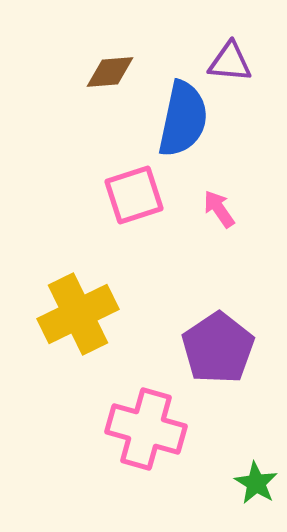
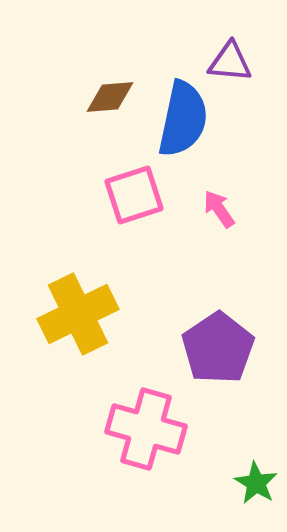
brown diamond: moved 25 px down
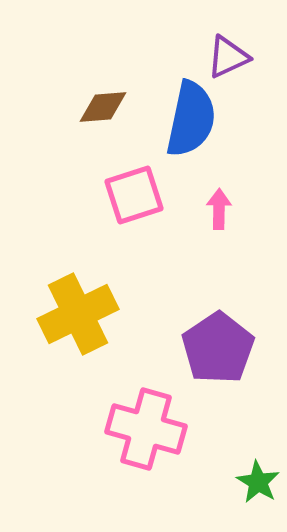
purple triangle: moved 2 px left, 5 px up; rotated 30 degrees counterclockwise
brown diamond: moved 7 px left, 10 px down
blue semicircle: moved 8 px right
pink arrow: rotated 36 degrees clockwise
green star: moved 2 px right, 1 px up
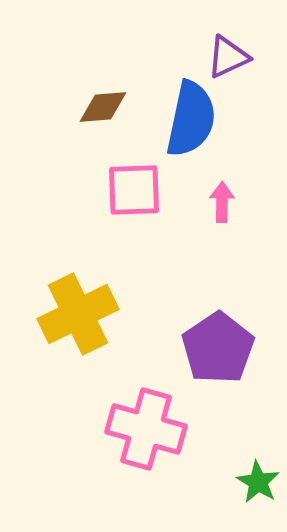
pink square: moved 5 px up; rotated 16 degrees clockwise
pink arrow: moved 3 px right, 7 px up
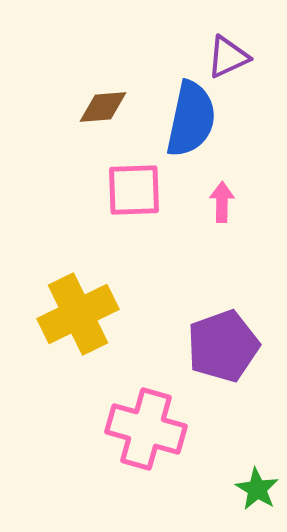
purple pentagon: moved 5 px right, 2 px up; rotated 14 degrees clockwise
green star: moved 1 px left, 7 px down
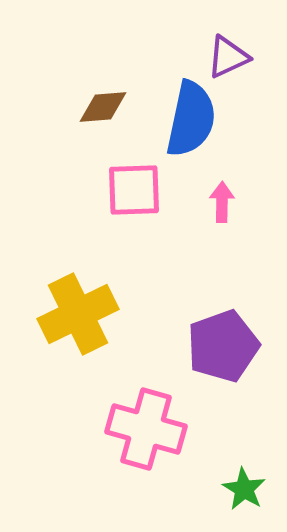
green star: moved 13 px left
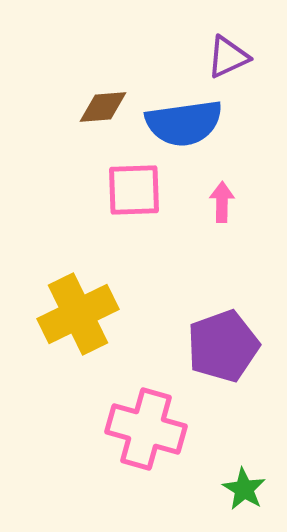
blue semicircle: moved 7 px left, 4 px down; rotated 70 degrees clockwise
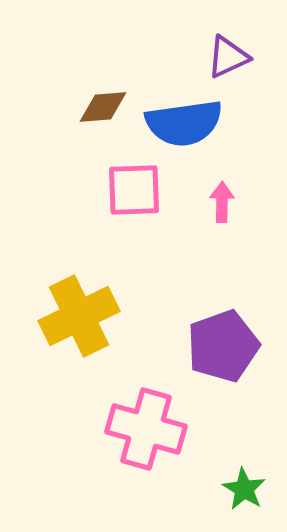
yellow cross: moved 1 px right, 2 px down
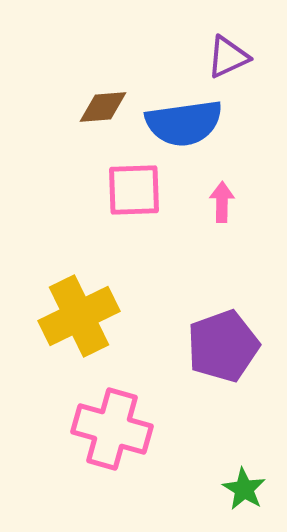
pink cross: moved 34 px left
